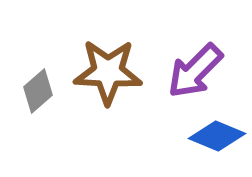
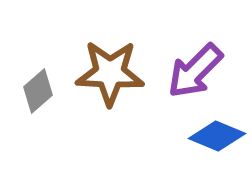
brown star: moved 2 px right, 1 px down
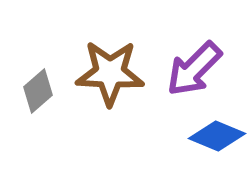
purple arrow: moved 1 px left, 2 px up
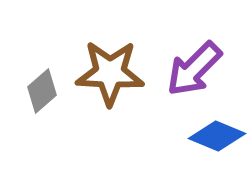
gray diamond: moved 4 px right
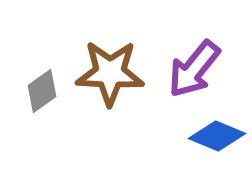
purple arrow: rotated 6 degrees counterclockwise
gray diamond: rotated 6 degrees clockwise
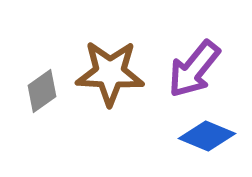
blue diamond: moved 10 px left
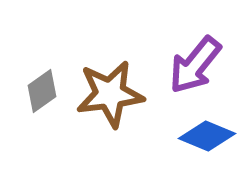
purple arrow: moved 1 px right, 4 px up
brown star: moved 21 px down; rotated 10 degrees counterclockwise
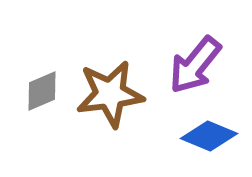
gray diamond: rotated 12 degrees clockwise
blue diamond: moved 2 px right
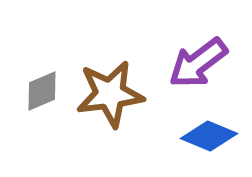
purple arrow: moved 3 px right, 2 px up; rotated 14 degrees clockwise
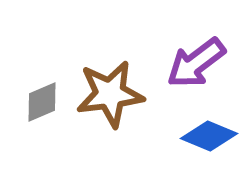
purple arrow: moved 2 px left
gray diamond: moved 11 px down
